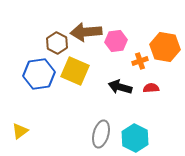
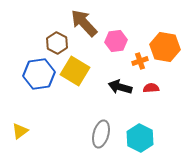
brown arrow: moved 2 px left, 9 px up; rotated 52 degrees clockwise
yellow square: rotated 8 degrees clockwise
cyan hexagon: moved 5 px right
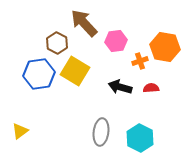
gray ellipse: moved 2 px up; rotated 8 degrees counterclockwise
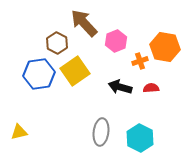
pink hexagon: rotated 15 degrees counterclockwise
yellow square: rotated 24 degrees clockwise
yellow triangle: moved 1 px left, 1 px down; rotated 24 degrees clockwise
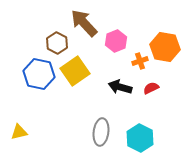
blue hexagon: rotated 20 degrees clockwise
red semicircle: rotated 21 degrees counterclockwise
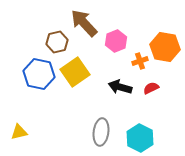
brown hexagon: moved 1 px up; rotated 20 degrees clockwise
yellow square: moved 1 px down
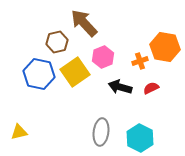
pink hexagon: moved 13 px left, 16 px down
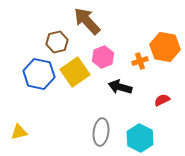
brown arrow: moved 3 px right, 2 px up
red semicircle: moved 11 px right, 12 px down
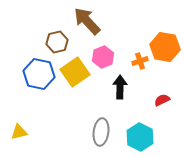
black arrow: rotated 75 degrees clockwise
cyan hexagon: moved 1 px up
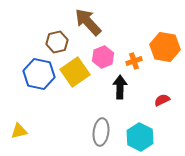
brown arrow: moved 1 px right, 1 px down
orange cross: moved 6 px left
yellow triangle: moved 1 px up
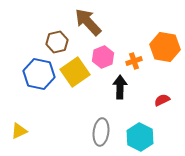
yellow triangle: rotated 12 degrees counterclockwise
